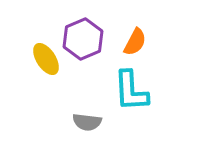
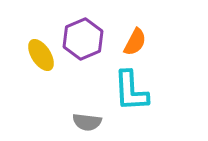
yellow ellipse: moved 5 px left, 4 px up
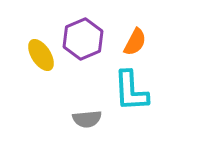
gray semicircle: moved 3 px up; rotated 12 degrees counterclockwise
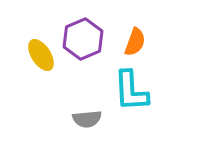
orange semicircle: rotated 8 degrees counterclockwise
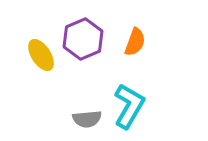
cyan L-shape: moved 2 px left, 15 px down; rotated 147 degrees counterclockwise
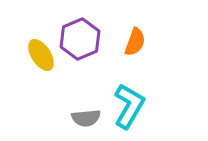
purple hexagon: moved 3 px left
gray semicircle: moved 1 px left, 1 px up
